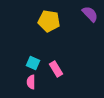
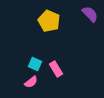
yellow pentagon: rotated 15 degrees clockwise
cyan square: moved 2 px right, 1 px down
pink semicircle: rotated 128 degrees counterclockwise
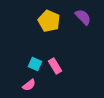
purple semicircle: moved 7 px left, 3 px down
pink rectangle: moved 1 px left, 3 px up
pink semicircle: moved 2 px left, 3 px down
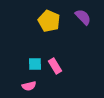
cyan square: rotated 24 degrees counterclockwise
pink semicircle: moved 1 px down; rotated 24 degrees clockwise
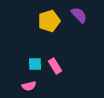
purple semicircle: moved 4 px left, 2 px up
yellow pentagon: rotated 30 degrees clockwise
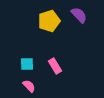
cyan square: moved 8 px left
pink semicircle: rotated 120 degrees counterclockwise
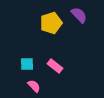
yellow pentagon: moved 2 px right, 2 px down
pink rectangle: rotated 21 degrees counterclockwise
pink semicircle: moved 5 px right
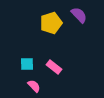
pink rectangle: moved 1 px left, 1 px down
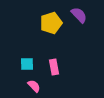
pink rectangle: rotated 42 degrees clockwise
